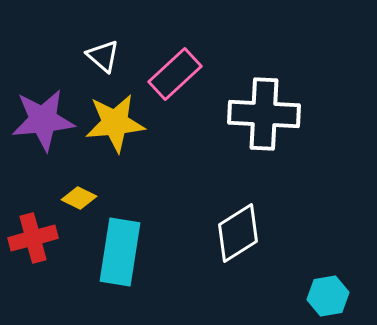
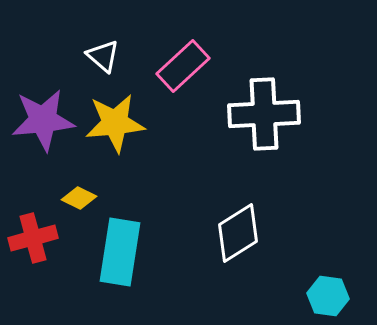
pink rectangle: moved 8 px right, 8 px up
white cross: rotated 6 degrees counterclockwise
cyan hexagon: rotated 18 degrees clockwise
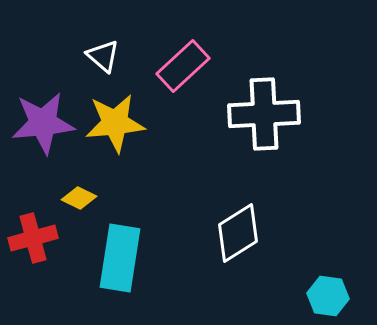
purple star: moved 3 px down
cyan rectangle: moved 6 px down
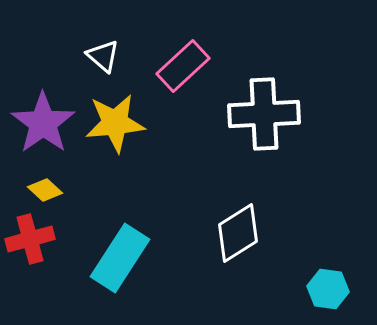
purple star: rotated 30 degrees counterclockwise
yellow diamond: moved 34 px left, 8 px up; rotated 16 degrees clockwise
red cross: moved 3 px left, 1 px down
cyan rectangle: rotated 24 degrees clockwise
cyan hexagon: moved 7 px up
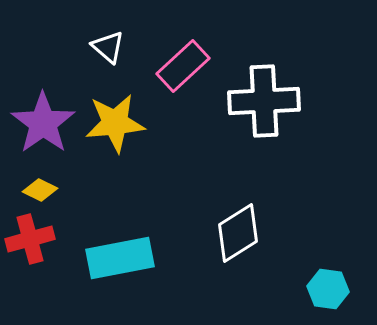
white triangle: moved 5 px right, 9 px up
white cross: moved 13 px up
yellow diamond: moved 5 px left; rotated 16 degrees counterclockwise
cyan rectangle: rotated 46 degrees clockwise
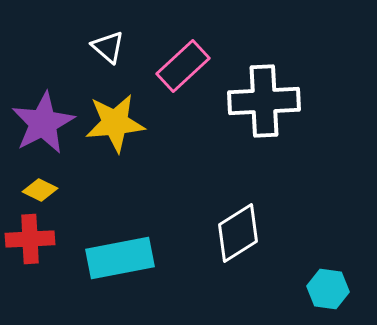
purple star: rotated 8 degrees clockwise
red cross: rotated 12 degrees clockwise
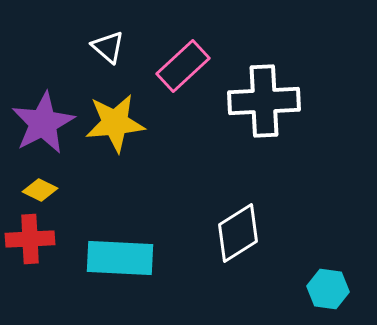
cyan rectangle: rotated 14 degrees clockwise
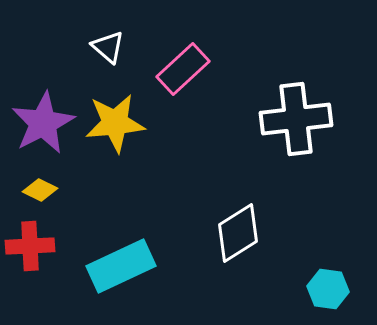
pink rectangle: moved 3 px down
white cross: moved 32 px right, 18 px down; rotated 4 degrees counterclockwise
red cross: moved 7 px down
cyan rectangle: moved 1 px right, 8 px down; rotated 28 degrees counterclockwise
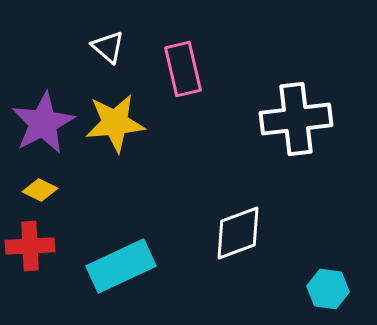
pink rectangle: rotated 60 degrees counterclockwise
white diamond: rotated 12 degrees clockwise
